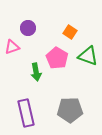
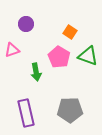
purple circle: moved 2 px left, 4 px up
pink triangle: moved 3 px down
pink pentagon: moved 2 px right, 1 px up
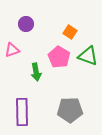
purple rectangle: moved 4 px left, 1 px up; rotated 12 degrees clockwise
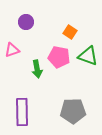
purple circle: moved 2 px up
pink pentagon: rotated 20 degrees counterclockwise
green arrow: moved 1 px right, 3 px up
gray pentagon: moved 3 px right, 1 px down
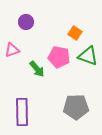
orange square: moved 5 px right, 1 px down
green arrow: rotated 30 degrees counterclockwise
gray pentagon: moved 3 px right, 4 px up
